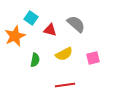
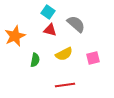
cyan square: moved 17 px right, 6 px up
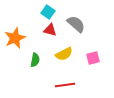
orange star: moved 2 px down
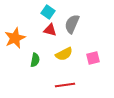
gray semicircle: moved 4 px left; rotated 108 degrees counterclockwise
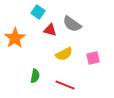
cyan square: moved 10 px left
gray semicircle: rotated 78 degrees counterclockwise
orange star: rotated 10 degrees counterclockwise
green semicircle: moved 16 px down
red line: rotated 30 degrees clockwise
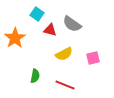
cyan square: moved 1 px left, 2 px down
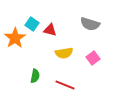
cyan square: moved 5 px left, 10 px down
gray semicircle: moved 18 px right; rotated 18 degrees counterclockwise
yellow semicircle: moved 1 px up; rotated 18 degrees clockwise
pink square: rotated 24 degrees counterclockwise
